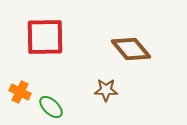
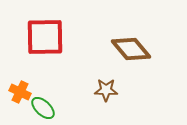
green ellipse: moved 8 px left, 1 px down
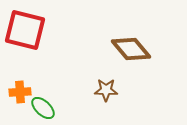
red square: moved 20 px left, 7 px up; rotated 15 degrees clockwise
orange cross: rotated 30 degrees counterclockwise
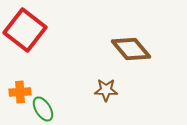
red square: rotated 24 degrees clockwise
green ellipse: moved 1 px down; rotated 15 degrees clockwise
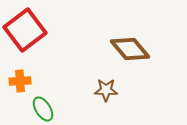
red square: rotated 15 degrees clockwise
brown diamond: moved 1 px left
orange cross: moved 11 px up
